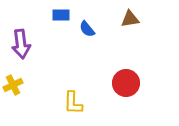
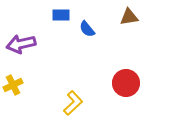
brown triangle: moved 1 px left, 2 px up
purple arrow: rotated 84 degrees clockwise
yellow L-shape: rotated 135 degrees counterclockwise
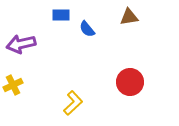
red circle: moved 4 px right, 1 px up
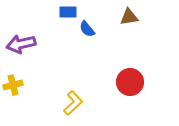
blue rectangle: moved 7 px right, 3 px up
yellow cross: rotated 12 degrees clockwise
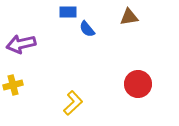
red circle: moved 8 px right, 2 px down
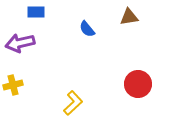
blue rectangle: moved 32 px left
purple arrow: moved 1 px left, 1 px up
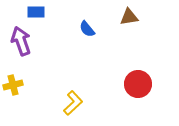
purple arrow: moved 1 px right, 2 px up; rotated 84 degrees clockwise
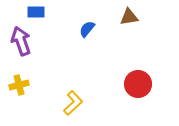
blue semicircle: rotated 78 degrees clockwise
yellow cross: moved 6 px right
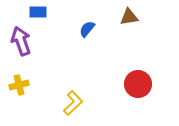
blue rectangle: moved 2 px right
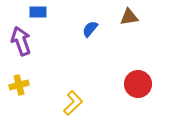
blue semicircle: moved 3 px right
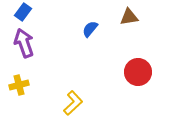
blue rectangle: moved 15 px left; rotated 54 degrees counterclockwise
purple arrow: moved 3 px right, 2 px down
red circle: moved 12 px up
